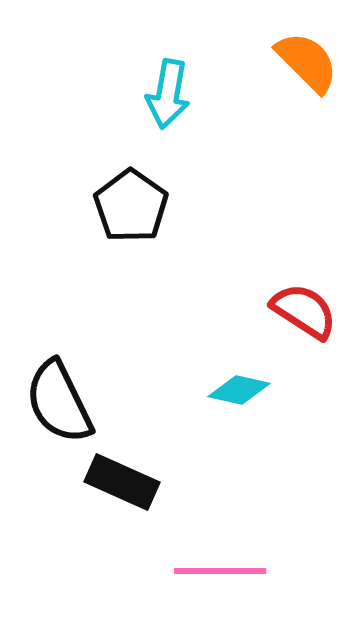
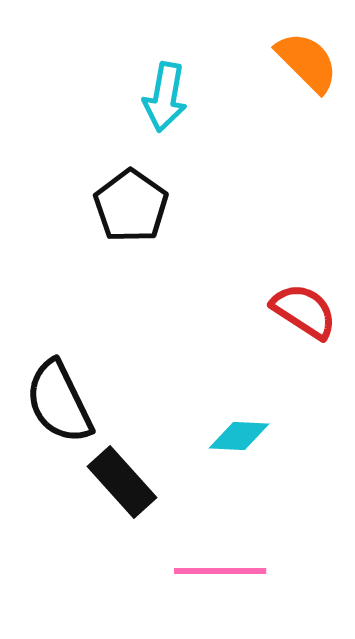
cyan arrow: moved 3 px left, 3 px down
cyan diamond: moved 46 px down; rotated 10 degrees counterclockwise
black rectangle: rotated 24 degrees clockwise
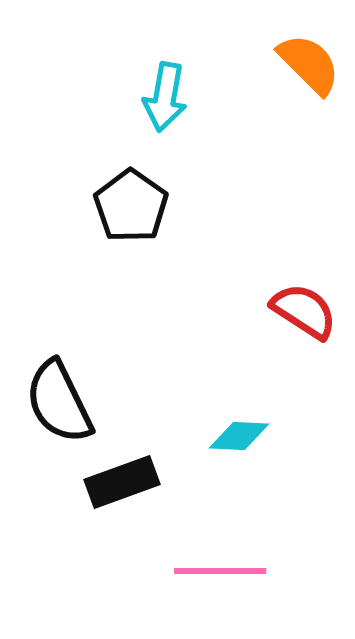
orange semicircle: moved 2 px right, 2 px down
black rectangle: rotated 68 degrees counterclockwise
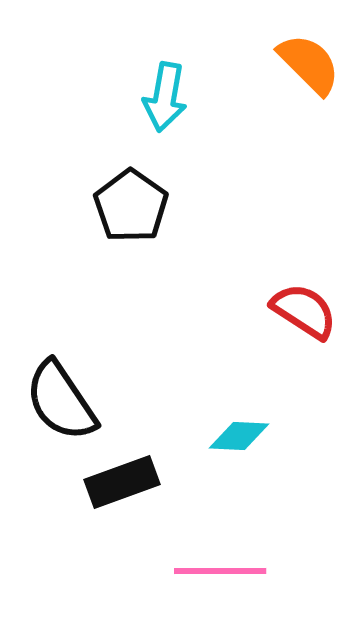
black semicircle: moved 2 px right, 1 px up; rotated 8 degrees counterclockwise
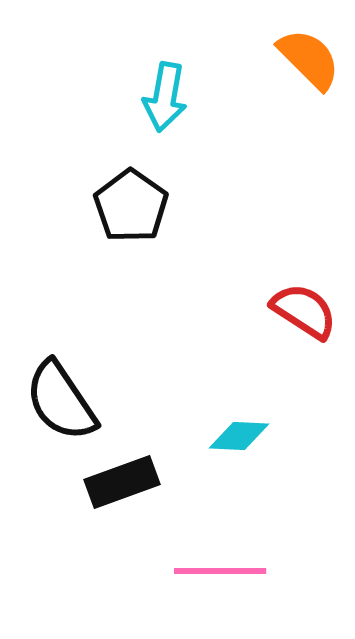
orange semicircle: moved 5 px up
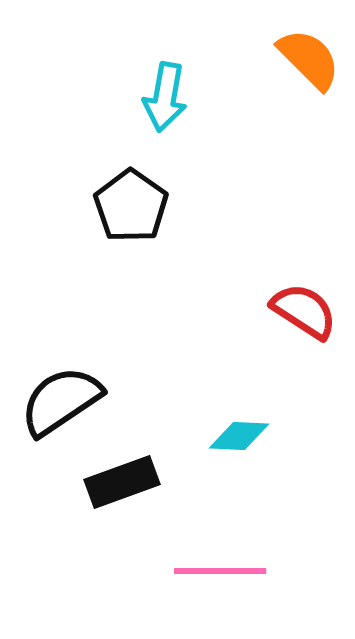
black semicircle: rotated 90 degrees clockwise
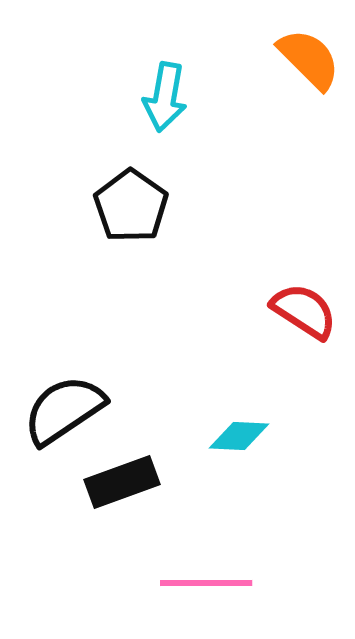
black semicircle: moved 3 px right, 9 px down
pink line: moved 14 px left, 12 px down
